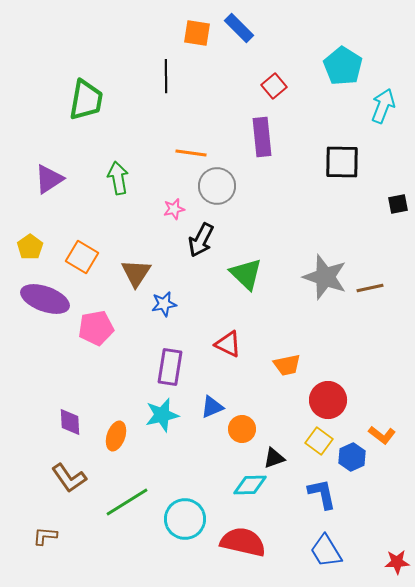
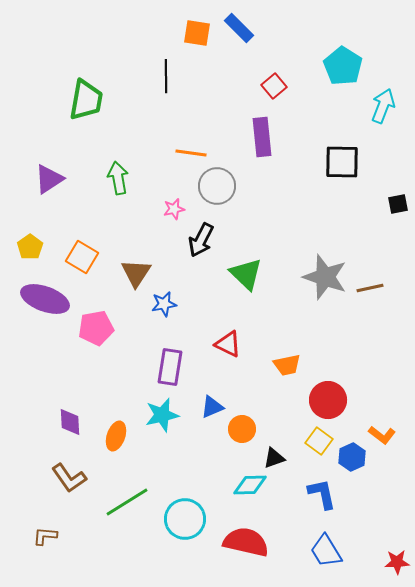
red semicircle at (243, 542): moved 3 px right
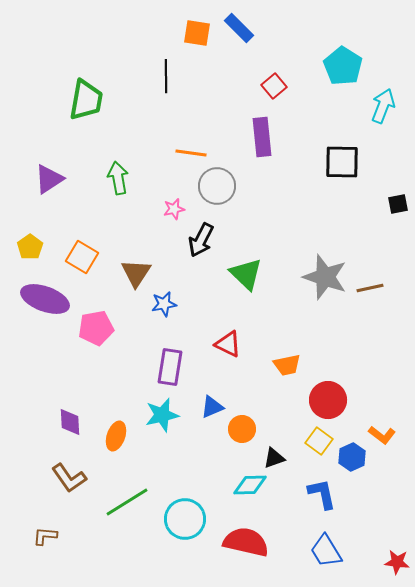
red star at (397, 562): rotated 10 degrees clockwise
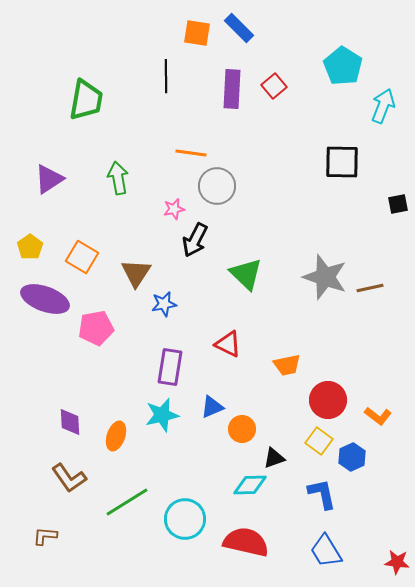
purple rectangle at (262, 137): moved 30 px left, 48 px up; rotated 9 degrees clockwise
black arrow at (201, 240): moved 6 px left
orange L-shape at (382, 435): moved 4 px left, 19 px up
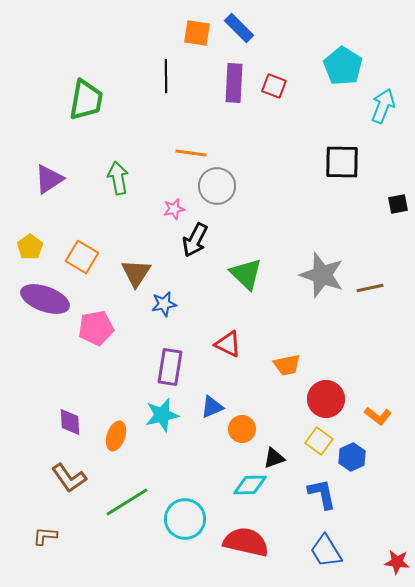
red square at (274, 86): rotated 30 degrees counterclockwise
purple rectangle at (232, 89): moved 2 px right, 6 px up
gray star at (325, 277): moved 3 px left, 2 px up
red circle at (328, 400): moved 2 px left, 1 px up
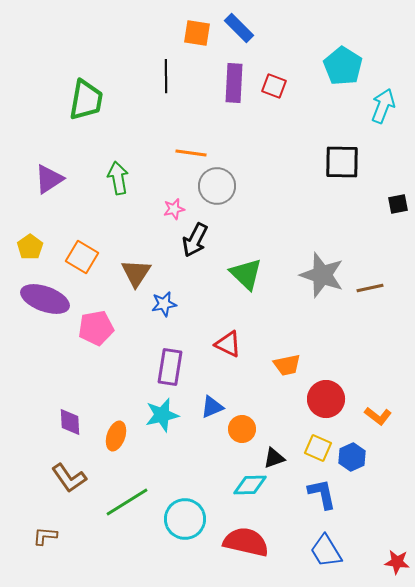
yellow square at (319, 441): moved 1 px left, 7 px down; rotated 12 degrees counterclockwise
